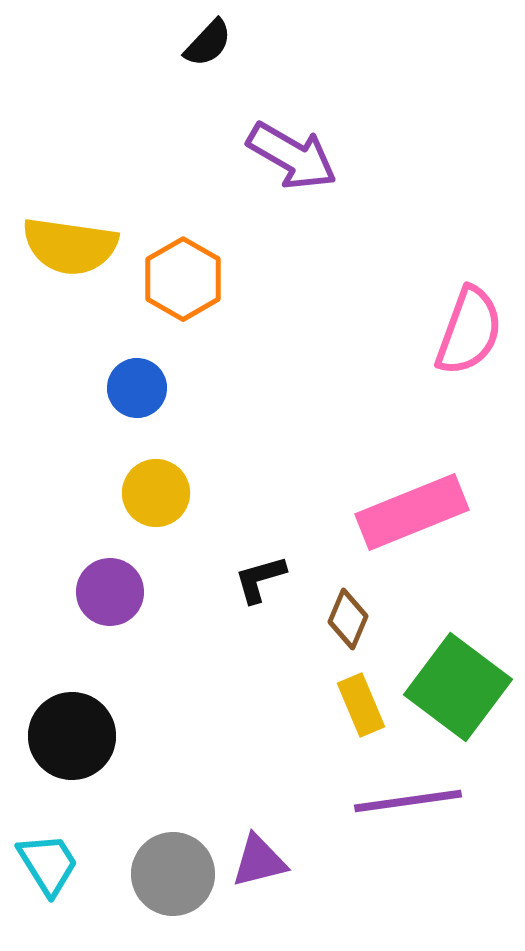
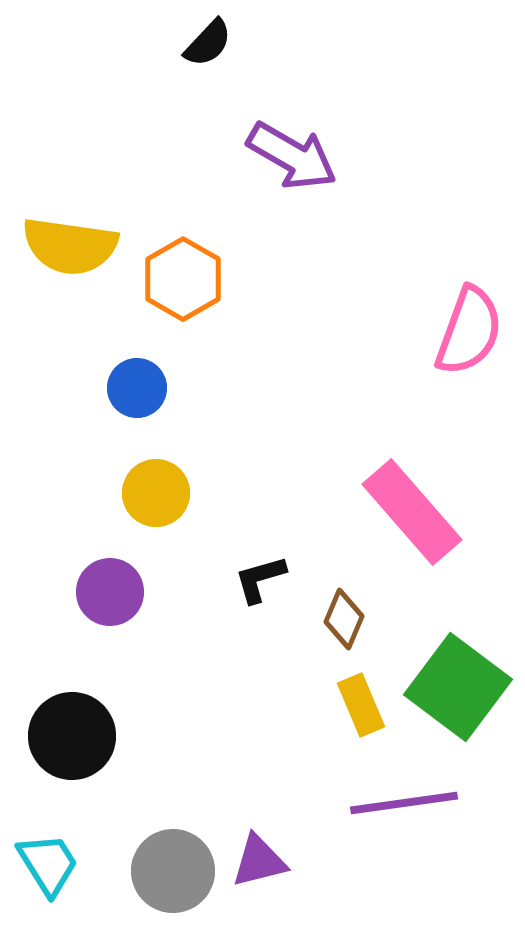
pink rectangle: rotated 71 degrees clockwise
brown diamond: moved 4 px left
purple line: moved 4 px left, 2 px down
gray circle: moved 3 px up
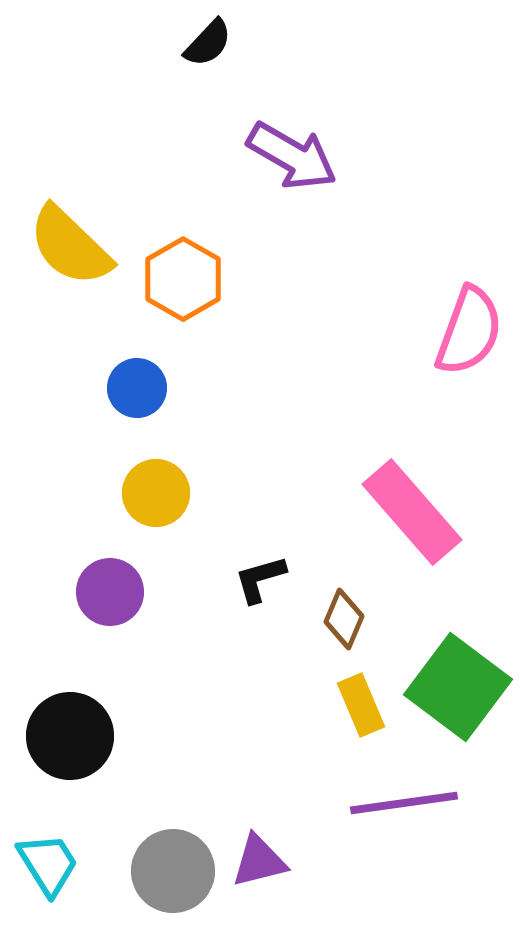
yellow semicircle: rotated 36 degrees clockwise
black circle: moved 2 px left
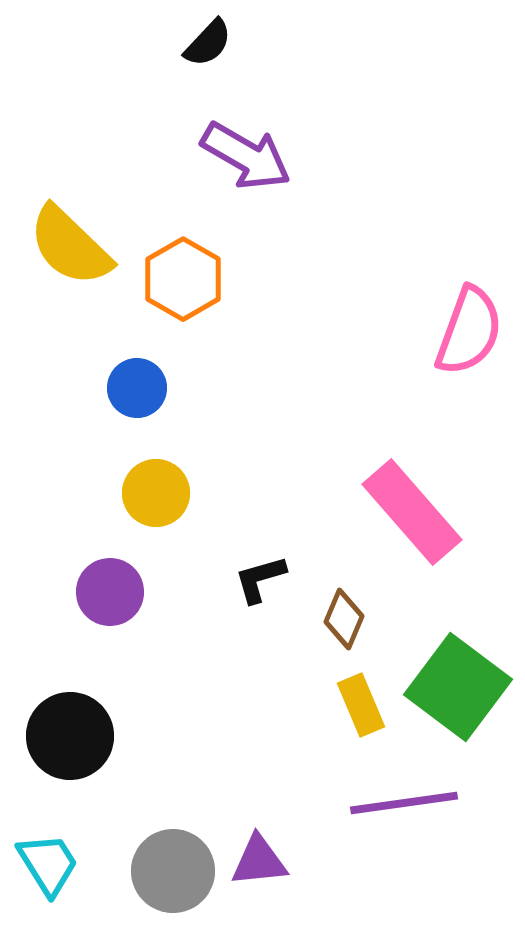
purple arrow: moved 46 px left
purple triangle: rotated 8 degrees clockwise
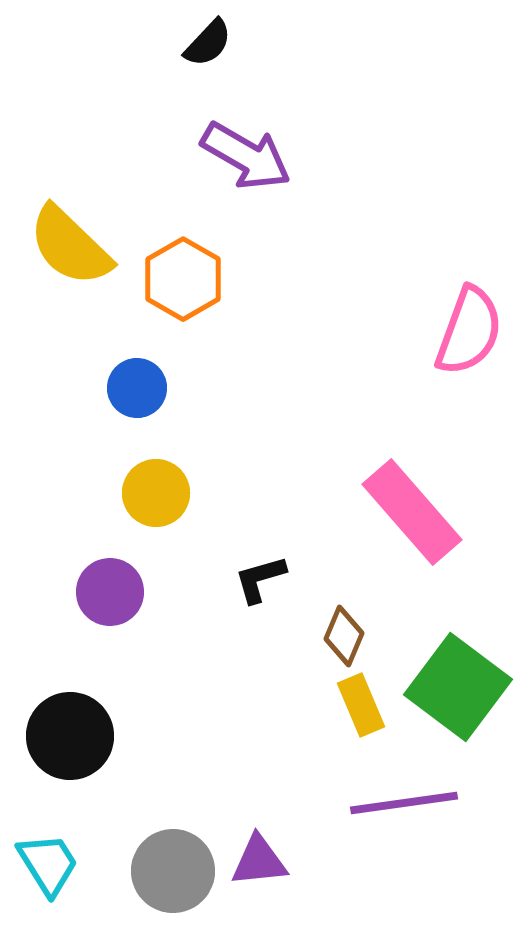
brown diamond: moved 17 px down
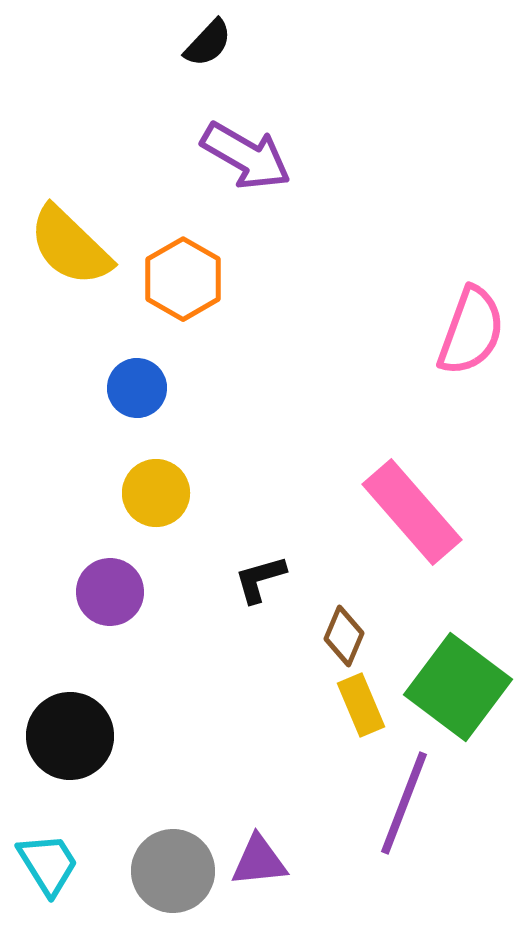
pink semicircle: moved 2 px right
purple line: rotated 61 degrees counterclockwise
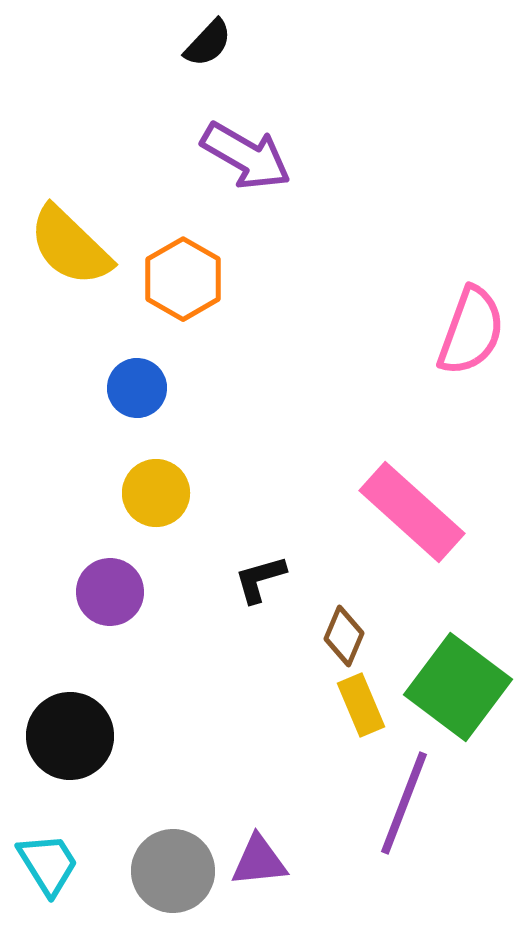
pink rectangle: rotated 7 degrees counterclockwise
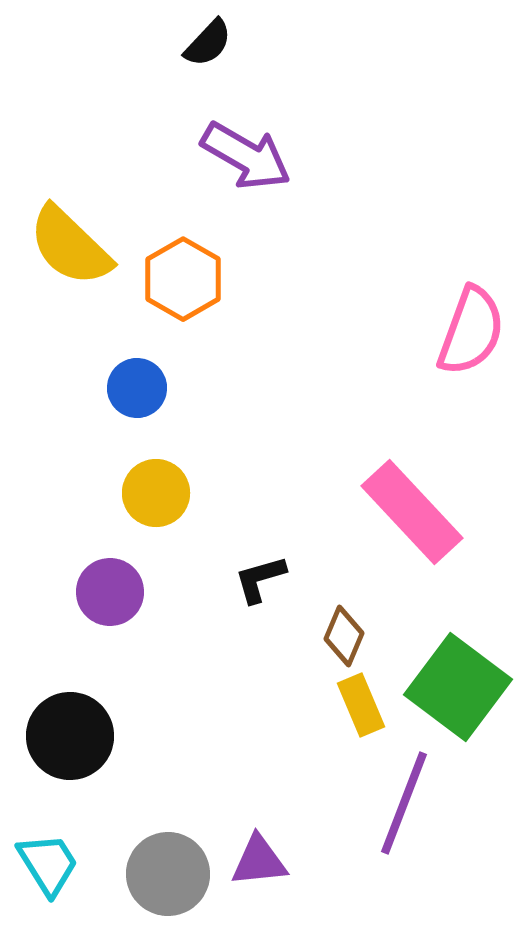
pink rectangle: rotated 5 degrees clockwise
gray circle: moved 5 px left, 3 px down
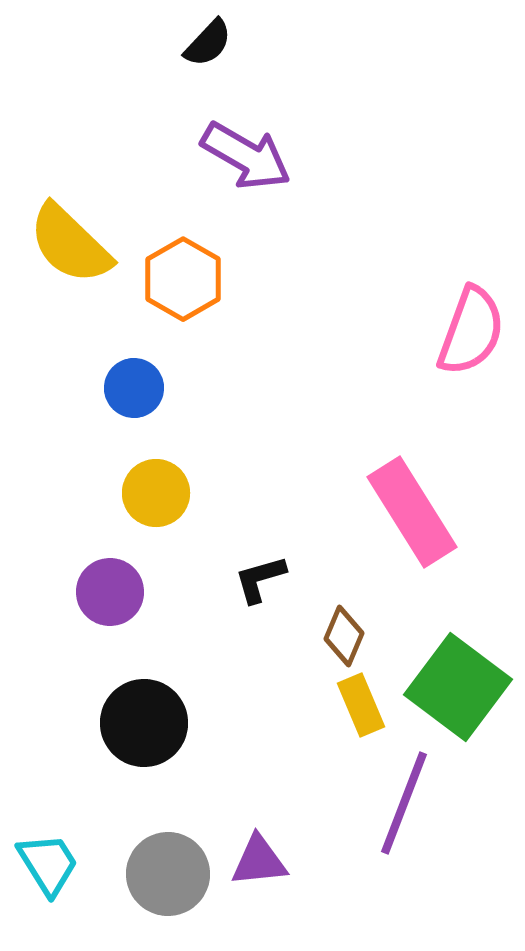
yellow semicircle: moved 2 px up
blue circle: moved 3 px left
pink rectangle: rotated 11 degrees clockwise
black circle: moved 74 px right, 13 px up
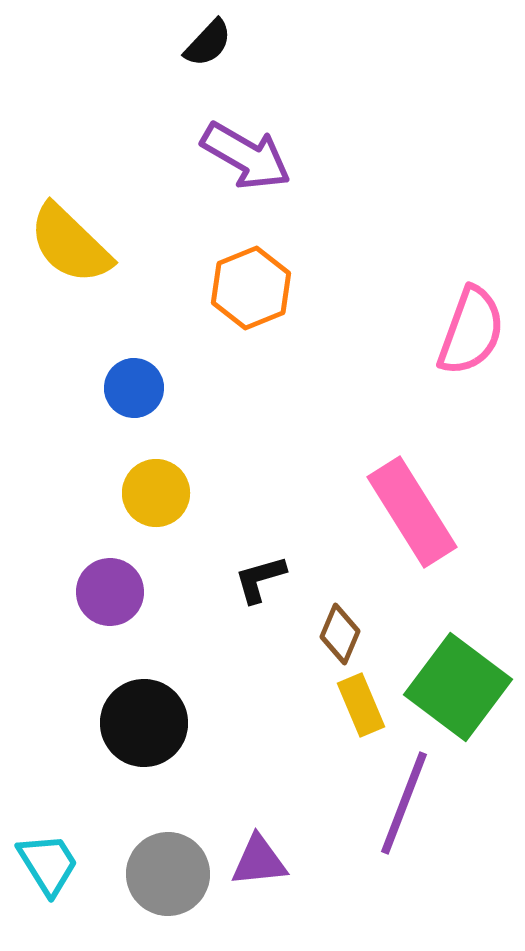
orange hexagon: moved 68 px right, 9 px down; rotated 8 degrees clockwise
brown diamond: moved 4 px left, 2 px up
